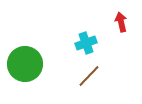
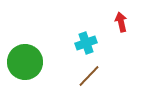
green circle: moved 2 px up
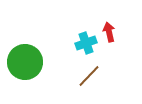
red arrow: moved 12 px left, 10 px down
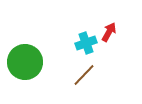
red arrow: rotated 42 degrees clockwise
brown line: moved 5 px left, 1 px up
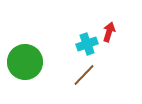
red arrow: rotated 12 degrees counterclockwise
cyan cross: moved 1 px right, 1 px down
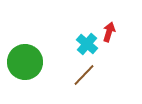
cyan cross: rotated 30 degrees counterclockwise
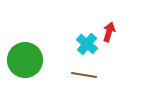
green circle: moved 2 px up
brown line: rotated 55 degrees clockwise
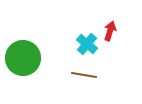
red arrow: moved 1 px right, 1 px up
green circle: moved 2 px left, 2 px up
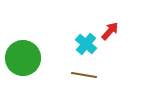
red arrow: rotated 24 degrees clockwise
cyan cross: moved 1 px left
